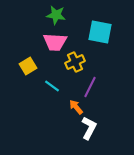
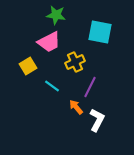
pink trapezoid: moved 6 px left; rotated 30 degrees counterclockwise
white L-shape: moved 8 px right, 8 px up
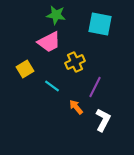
cyan square: moved 8 px up
yellow square: moved 3 px left, 3 px down
purple line: moved 5 px right
white L-shape: moved 6 px right
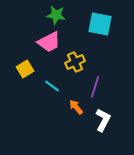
purple line: rotated 10 degrees counterclockwise
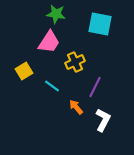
green star: moved 1 px up
pink trapezoid: rotated 30 degrees counterclockwise
yellow square: moved 1 px left, 2 px down
purple line: rotated 10 degrees clockwise
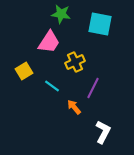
green star: moved 5 px right
purple line: moved 2 px left, 1 px down
orange arrow: moved 2 px left
white L-shape: moved 12 px down
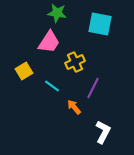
green star: moved 4 px left, 1 px up
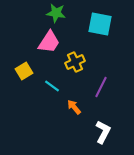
green star: moved 1 px left
purple line: moved 8 px right, 1 px up
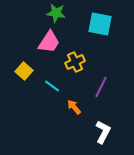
yellow square: rotated 18 degrees counterclockwise
